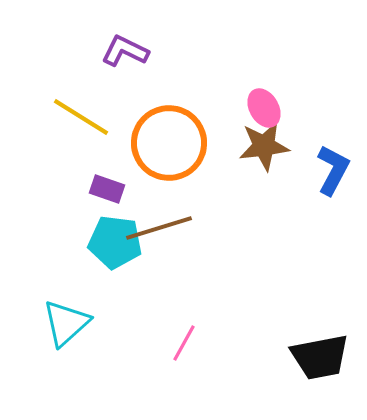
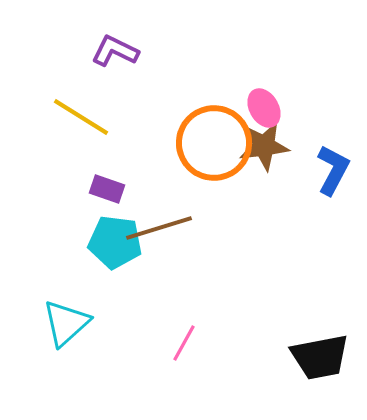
purple L-shape: moved 10 px left
orange circle: moved 45 px right
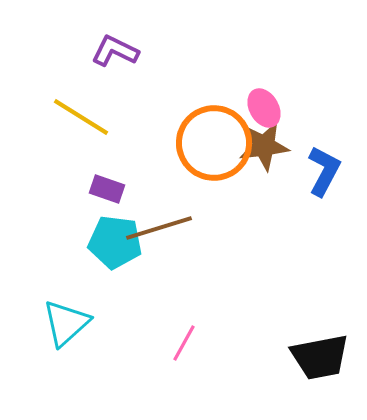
blue L-shape: moved 9 px left, 1 px down
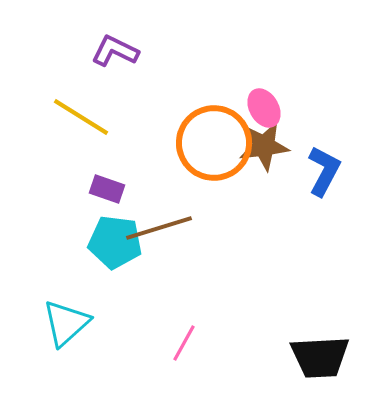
black trapezoid: rotated 8 degrees clockwise
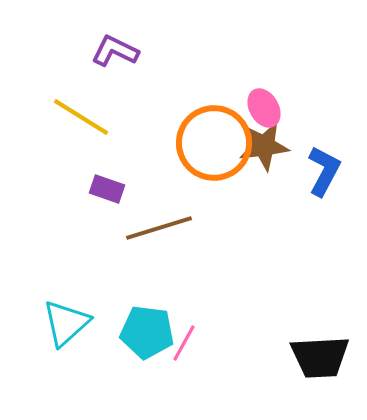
cyan pentagon: moved 32 px right, 90 px down
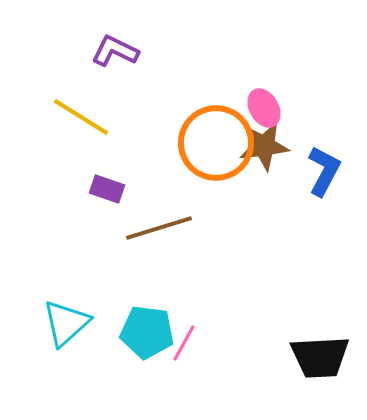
orange circle: moved 2 px right
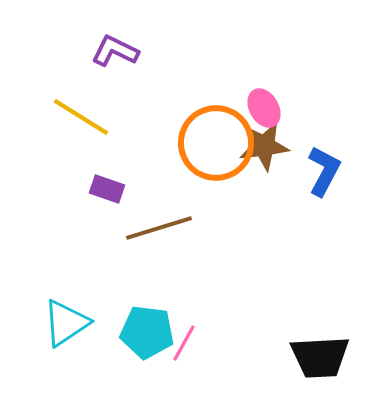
cyan triangle: rotated 8 degrees clockwise
